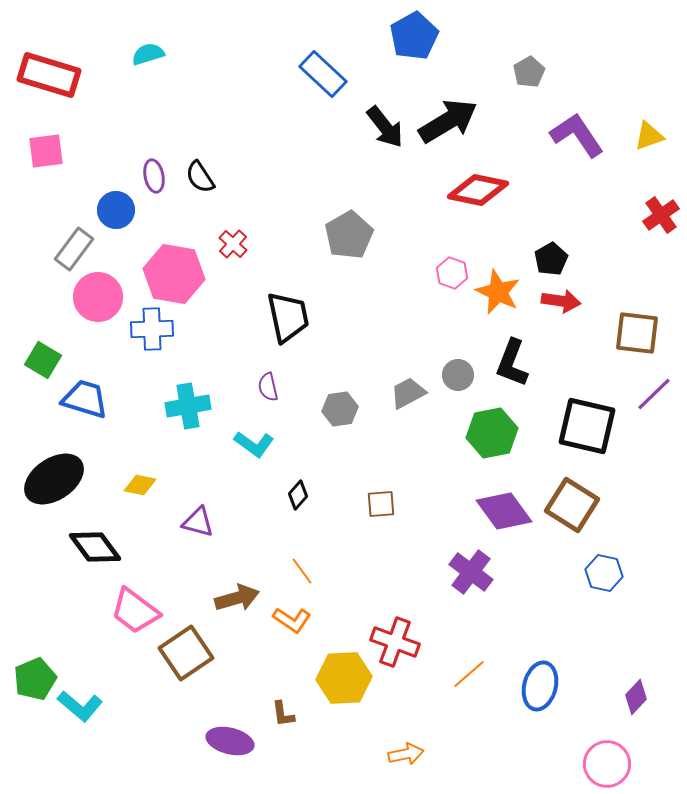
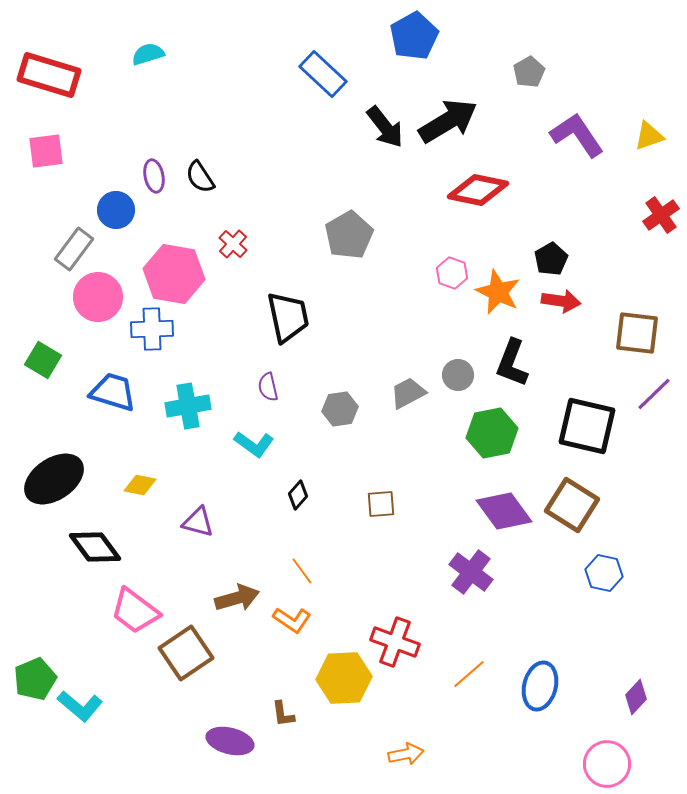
blue trapezoid at (85, 399): moved 28 px right, 7 px up
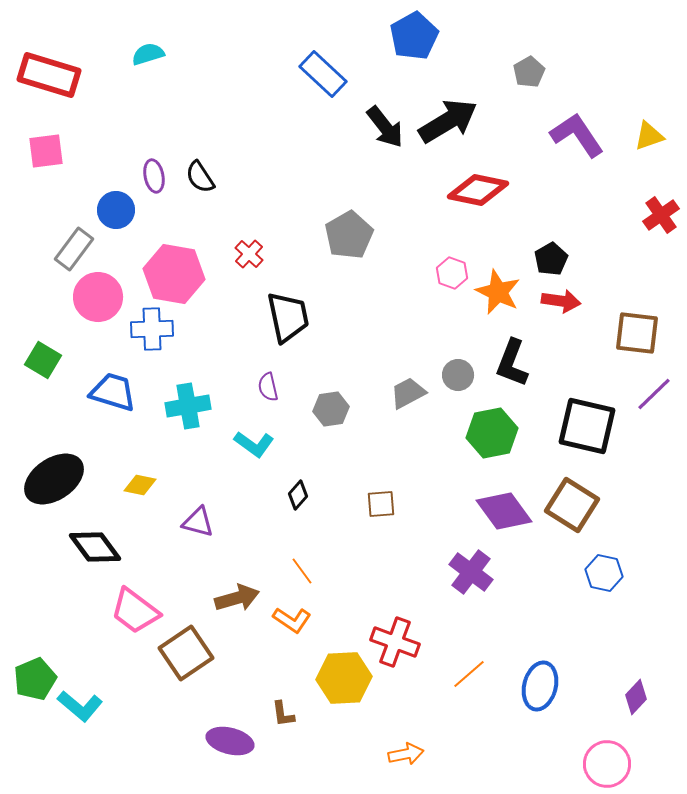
red cross at (233, 244): moved 16 px right, 10 px down
gray hexagon at (340, 409): moved 9 px left
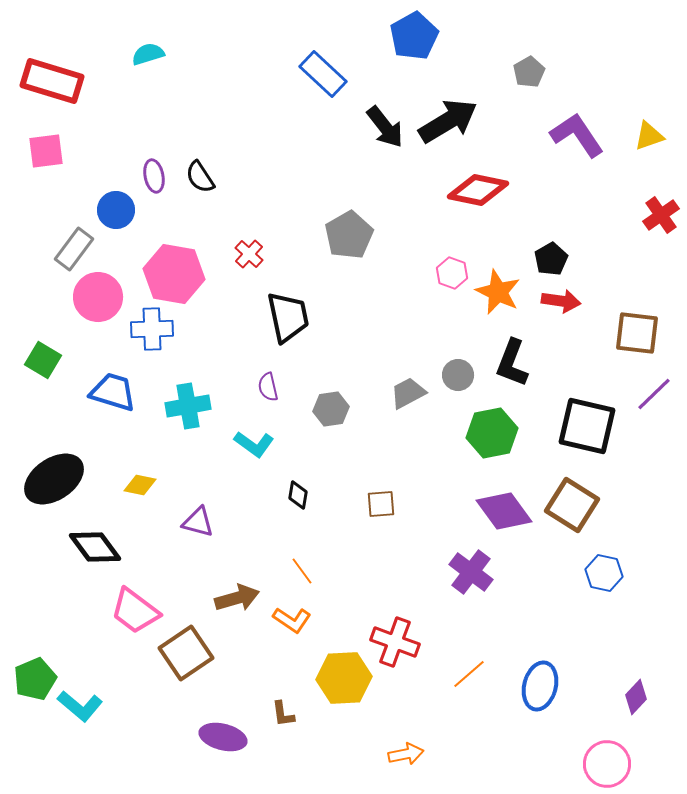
red rectangle at (49, 75): moved 3 px right, 6 px down
black diamond at (298, 495): rotated 32 degrees counterclockwise
purple ellipse at (230, 741): moved 7 px left, 4 px up
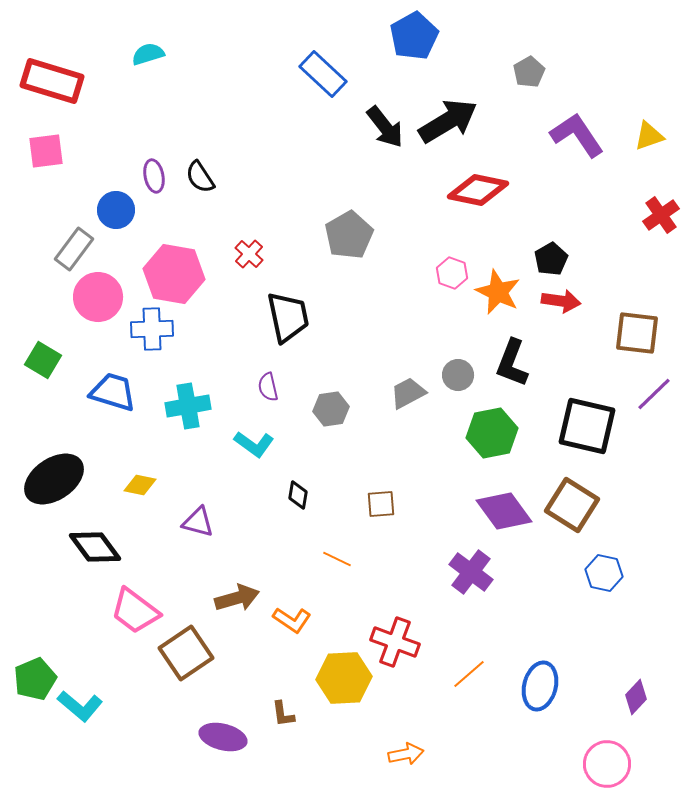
orange line at (302, 571): moved 35 px right, 12 px up; rotated 28 degrees counterclockwise
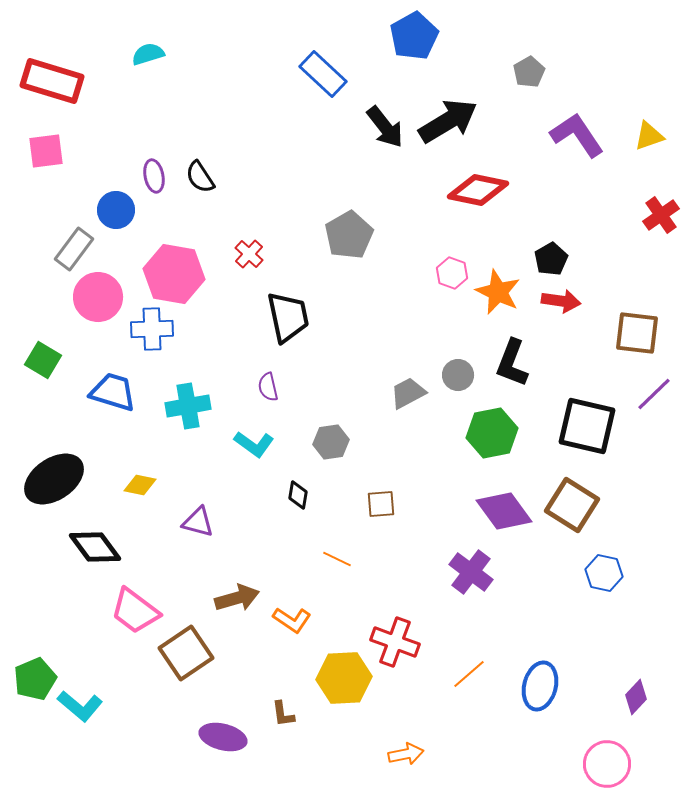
gray hexagon at (331, 409): moved 33 px down
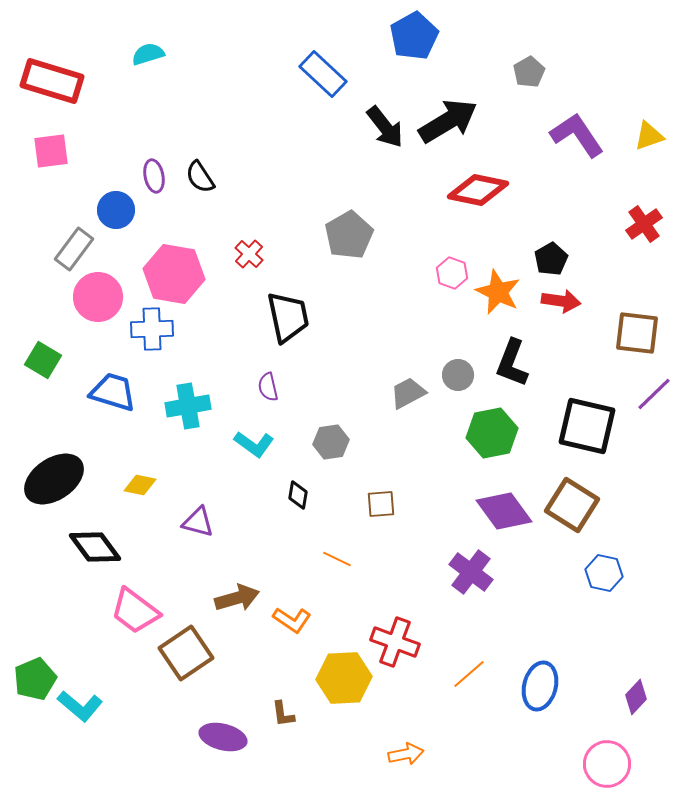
pink square at (46, 151): moved 5 px right
red cross at (661, 215): moved 17 px left, 9 px down
